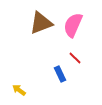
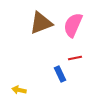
red line: rotated 56 degrees counterclockwise
yellow arrow: rotated 24 degrees counterclockwise
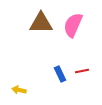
brown triangle: rotated 20 degrees clockwise
red line: moved 7 px right, 13 px down
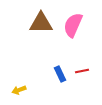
yellow arrow: rotated 32 degrees counterclockwise
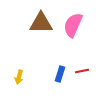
blue rectangle: rotated 42 degrees clockwise
yellow arrow: moved 13 px up; rotated 56 degrees counterclockwise
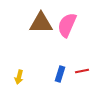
pink semicircle: moved 6 px left
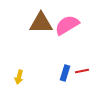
pink semicircle: rotated 35 degrees clockwise
blue rectangle: moved 5 px right, 1 px up
